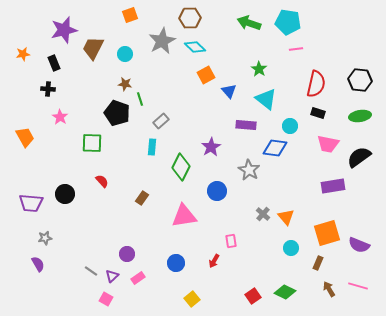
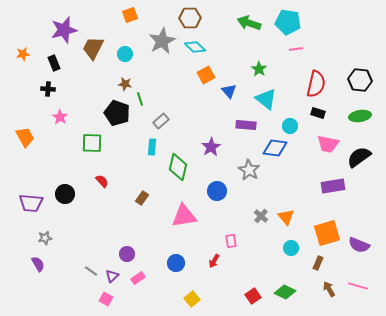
green diamond at (181, 167): moved 3 px left; rotated 12 degrees counterclockwise
gray cross at (263, 214): moved 2 px left, 2 px down
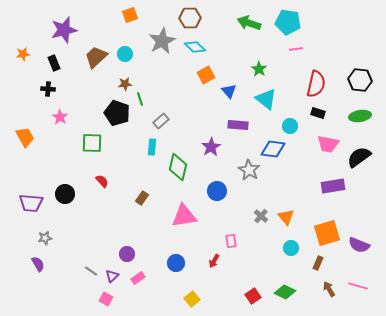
brown trapezoid at (93, 48): moved 3 px right, 9 px down; rotated 20 degrees clockwise
brown star at (125, 84): rotated 16 degrees counterclockwise
purple rectangle at (246, 125): moved 8 px left
blue diamond at (275, 148): moved 2 px left, 1 px down
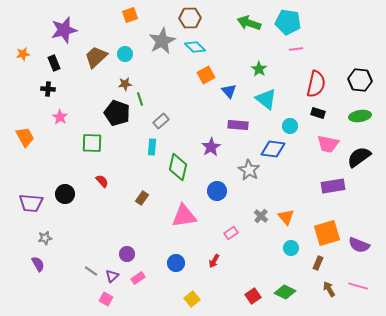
pink rectangle at (231, 241): moved 8 px up; rotated 64 degrees clockwise
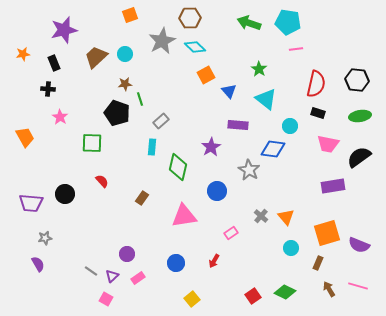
black hexagon at (360, 80): moved 3 px left
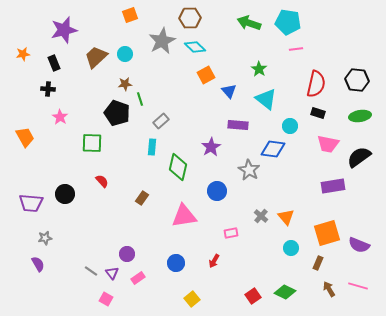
pink rectangle at (231, 233): rotated 24 degrees clockwise
purple triangle at (112, 276): moved 3 px up; rotated 24 degrees counterclockwise
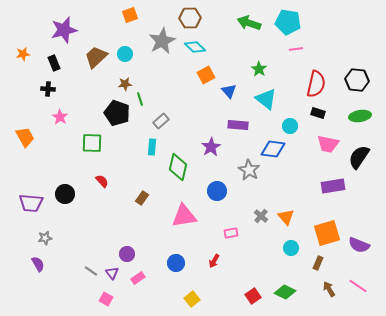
black semicircle at (359, 157): rotated 20 degrees counterclockwise
pink line at (358, 286): rotated 18 degrees clockwise
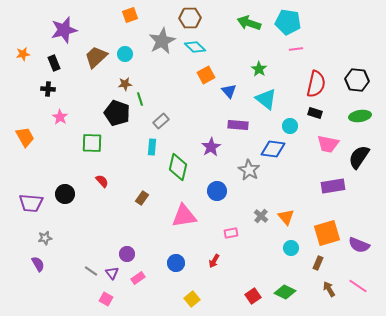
black rectangle at (318, 113): moved 3 px left
